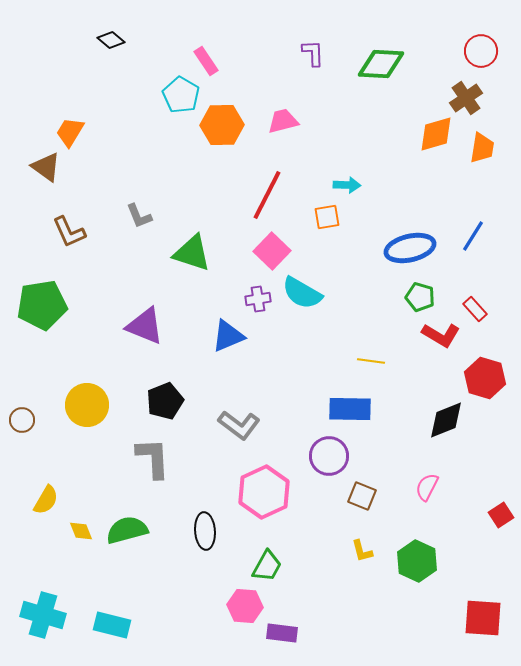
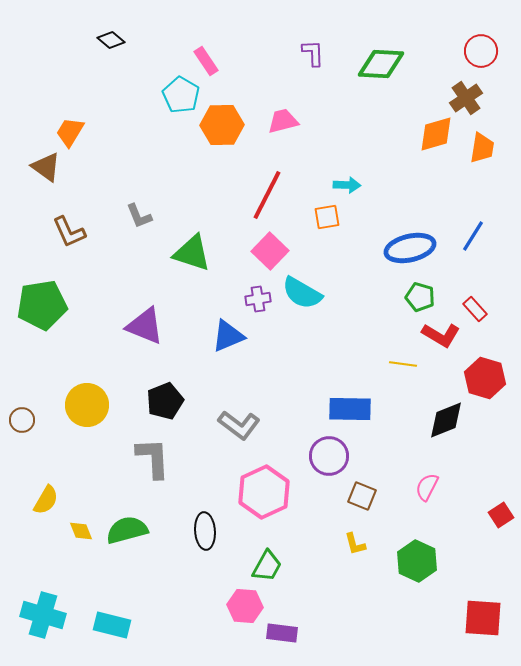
pink square at (272, 251): moved 2 px left
yellow line at (371, 361): moved 32 px right, 3 px down
yellow L-shape at (362, 551): moved 7 px left, 7 px up
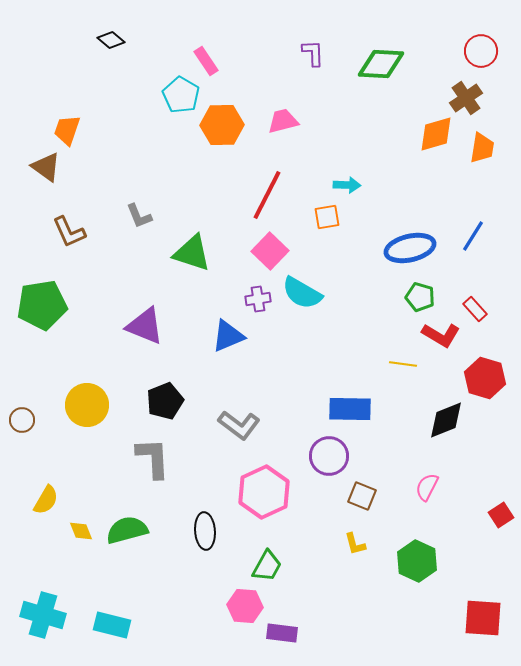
orange trapezoid at (70, 132): moved 3 px left, 2 px up; rotated 12 degrees counterclockwise
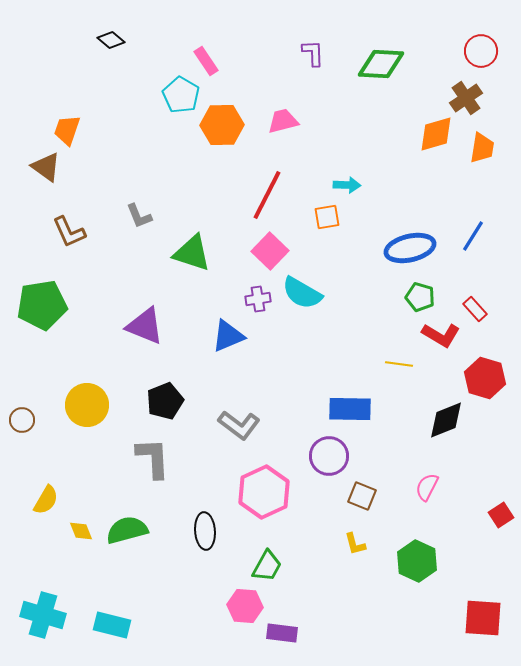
yellow line at (403, 364): moved 4 px left
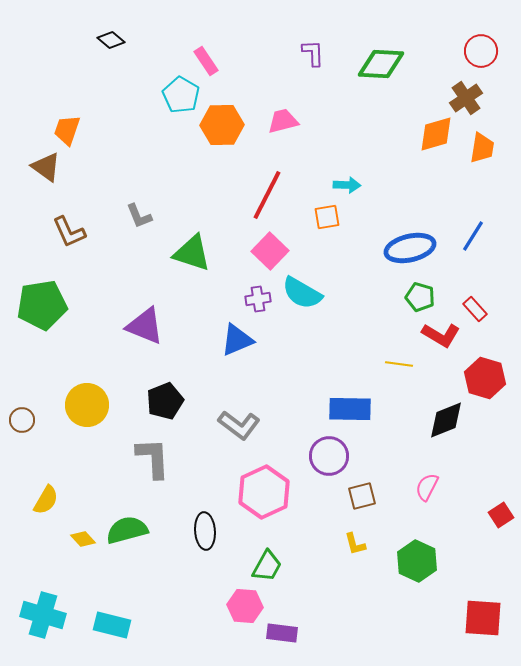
blue triangle at (228, 336): moved 9 px right, 4 px down
brown square at (362, 496): rotated 36 degrees counterclockwise
yellow diamond at (81, 531): moved 2 px right, 8 px down; rotated 20 degrees counterclockwise
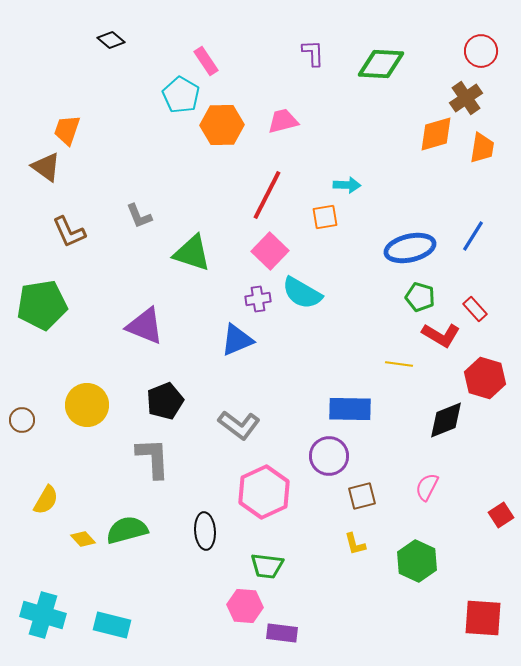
orange square at (327, 217): moved 2 px left
green trapezoid at (267, 566): rotated 68 degrees clockwise
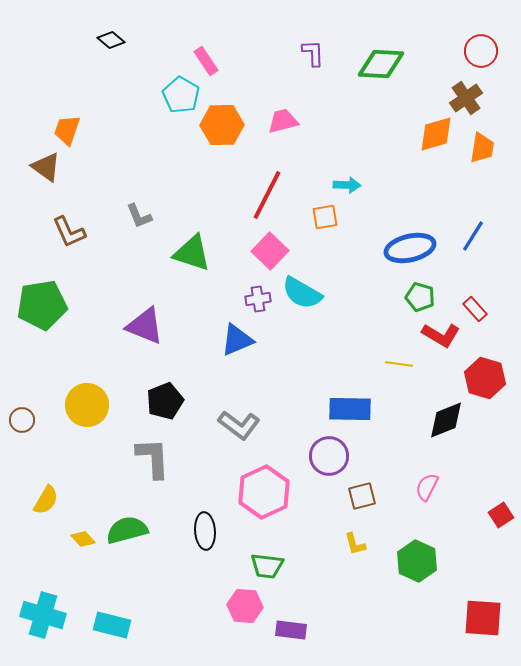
purple rectangle at (282, 633): moved 9 px right, 3 px up
